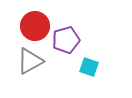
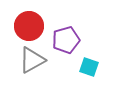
red circle: moved 6 px left
gray triangle: moved 2 px right, 1 px up
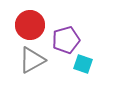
red circle: moved 1 px right, 1 px up
cyan square: moved 6 px left, 3 px up
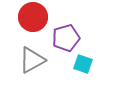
red circle: moved 3 px right, 8 px up
purple pentagon: moved 2 px up
